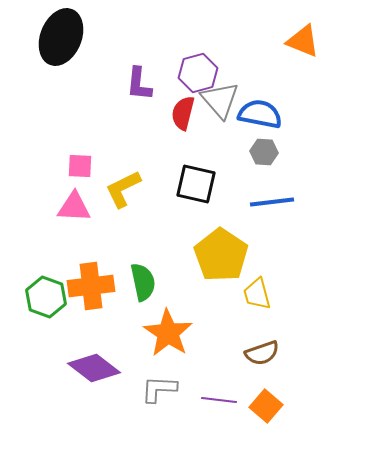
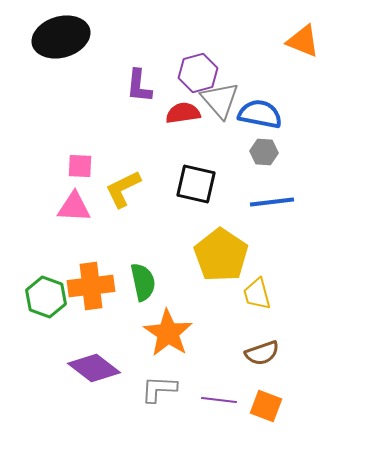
black ellipse: rotated 52 degrees clockwise
purple L-shape: moved 2 px down
red semicircle: rotated 68 degrees clockwise
orange square: rotated 20 degrees counterclockwise
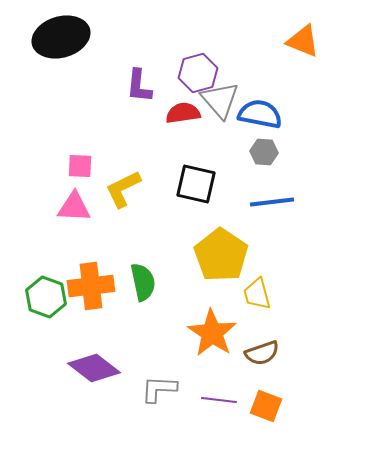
orange star: moved 44 px right
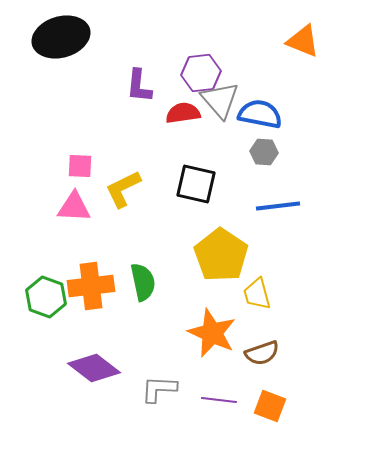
purple hexagon: moved 3 px right; rotated 9 degrees clockwise
blue line: moved 6 px right, 4 px down
orange star: rotated 9 degrees counterclockwise
orange square: moved 4 px right
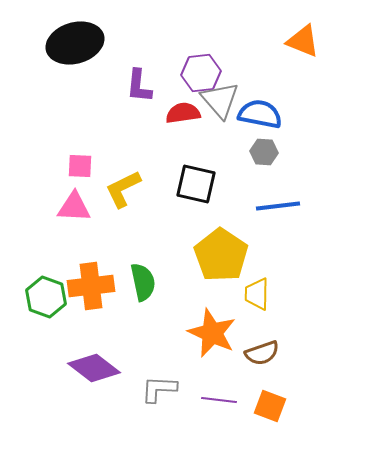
black ellipse: moved 14 px right, 6 px down
yellow trapezoid: rotated 16 degrees clockwise
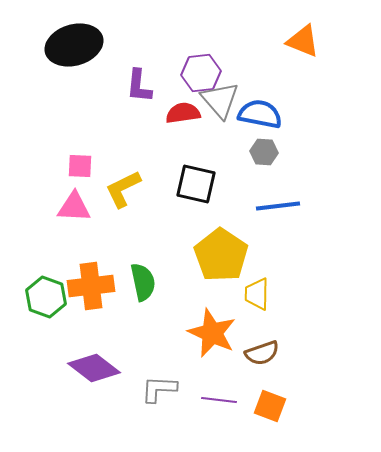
black ellipse: moved 1 px left, 2 px down
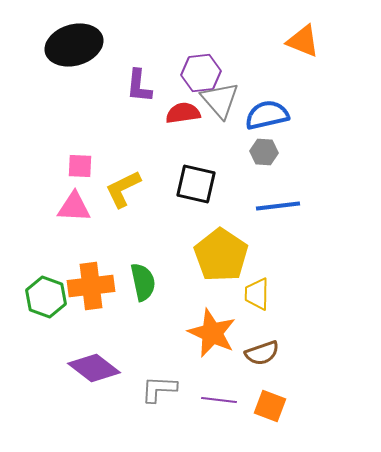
blue semicircle: moved 7 px right, 1 px down; rotated 24 degrees counterclockwise
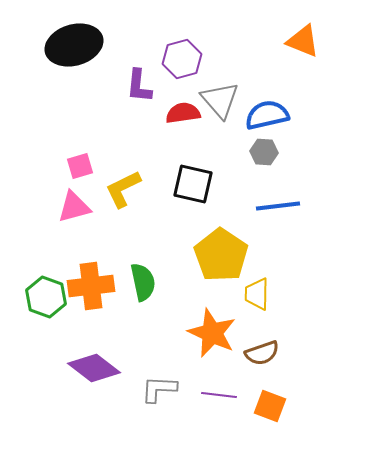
purple hexagon: moved 19 px left, 14 px up; rotated 9 degrees counterclockwise
pink square: rotated 20 degrees counterclockwise
black square: moved 3 px left
pink triangle: rotated 18 degrees counterclockwise
purple line: moved 5 px up
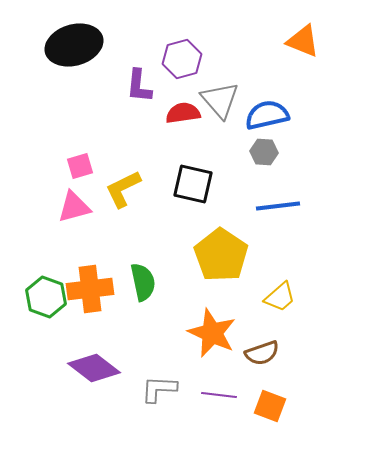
orange cross: moved 1 px left, 3 px down
yellow trapezoid: moved 23 px right, 3 px down; rotated 132 degrees counterclockwise
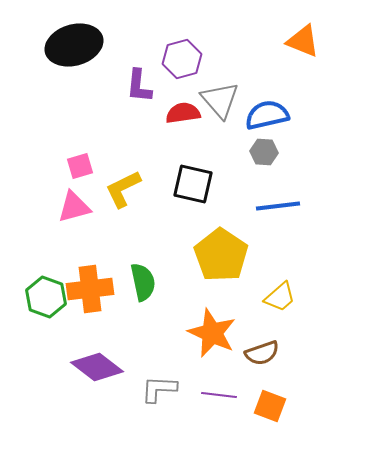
purple diamond: moved 3 px right, 1 px up
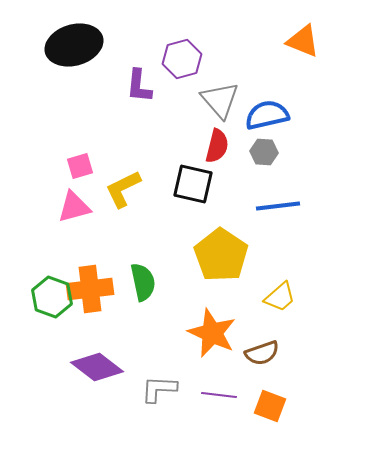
red semicircle: moved 34 px right, 33 px down; rotated 112 degrees clockwise
green hexagon: moved 6 px right
